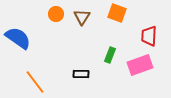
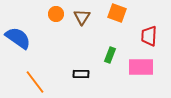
pink rectangle: moved 1 px right, 2 px down; rotated 20 degrees clockwise
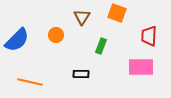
orange circle: moved 21 px down
blue semicircle: moved 1 px left, 2 px down; rotated 100 degrees clockwise
green rectangle: moved 9 px left, 9 px up
orange line: moved 5 px left; rotated 40 degrees counterclockwise
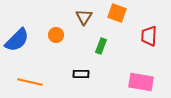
brown triangle: moved 2 px right
pink rectangle: moved 15 px down; rotated 10 degrees clockwise
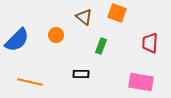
brown triangle: rotated 24 degrees counterclockwise
red trapezoid: moved 1 px right, 7 px down
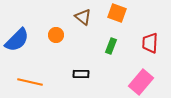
brown triangle: moved 1 px left
green rectangle: moved 10 px right
pink rectangle: rotated 60 degrees counterclockwise
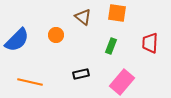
orange square: rotated 12 degrees counterclockwise
black rectangle: rotated 14 degrees counterclockwise
pink rectangle: moved 19 px left
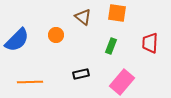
orange line: rotated 15 degrees counterclockwise
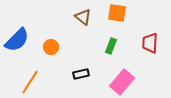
orange circle: moved 5 px left, 12 px down
orange line: rotated 55 degrees counterclockwise
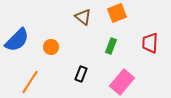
orange square: rotated 30 degrees counterclockwise
black rectangle: rotated 56 degrees counterclockwise
